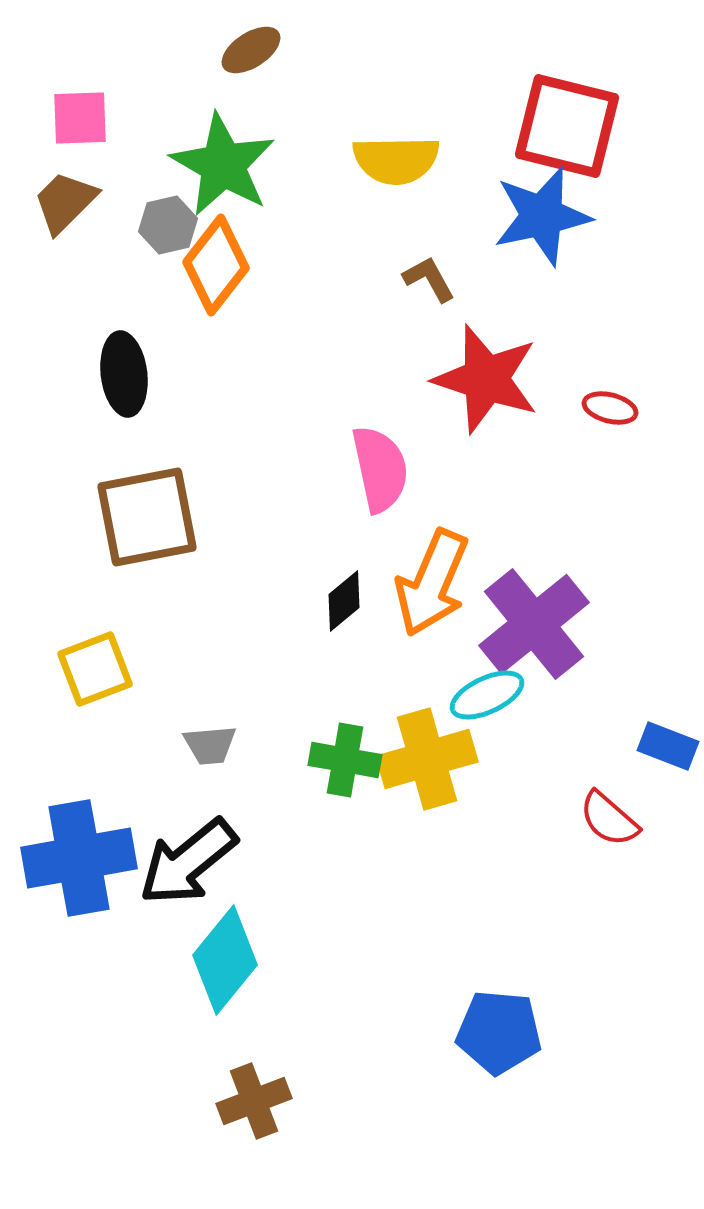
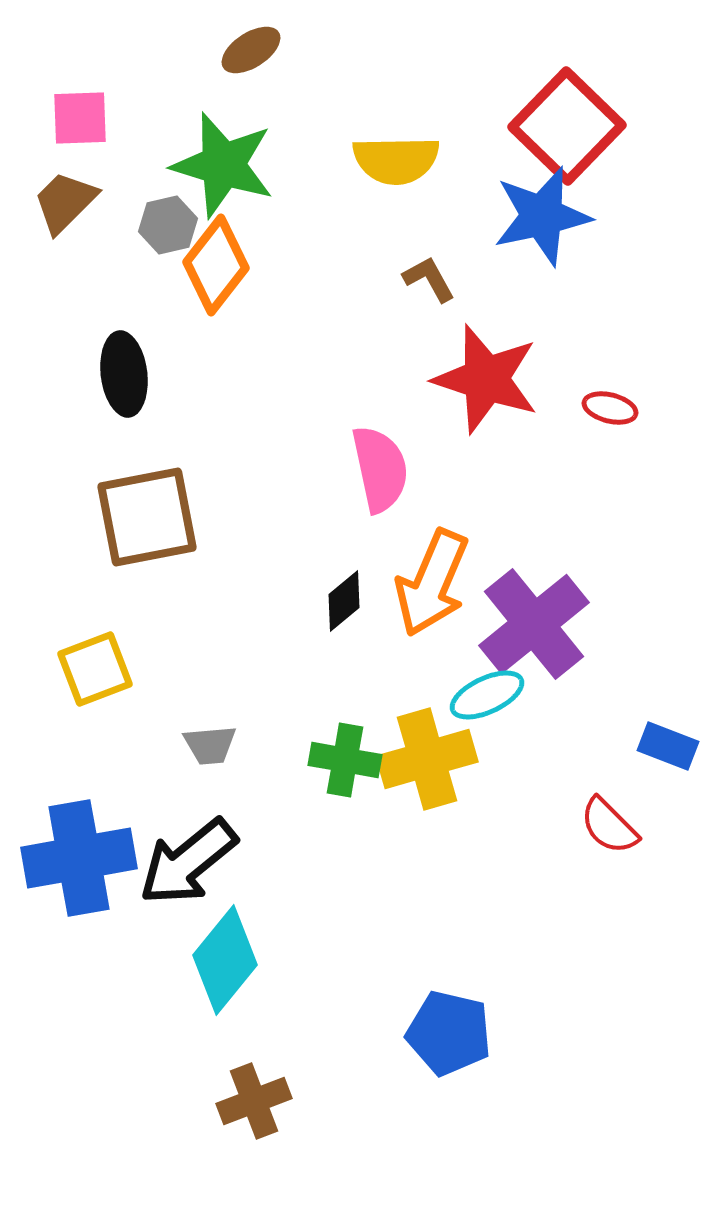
red square: rotated 30 degrees clockwise
green star: rotated 13 degrees counterclockwise
red semicircle: moved 7 px down; rotated 4 degrees clockwise
blue pentagon: moved 50 px left, 1 px down; rotated 8 degrees clockwise
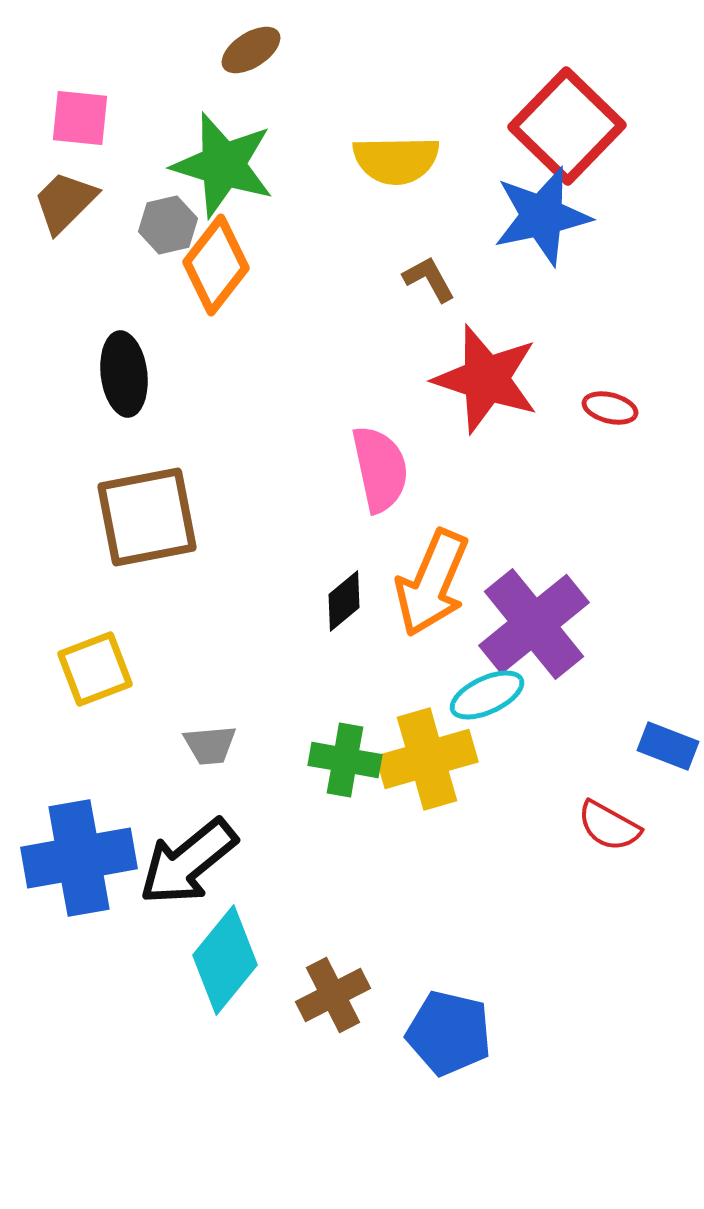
pink square: rotated 8 degrees clockwise
red semicircle: rotated 16 degrees counterclockwise
brown cross: moved 79 px right, 106 px up; rotated 6 degrees counterclockwise
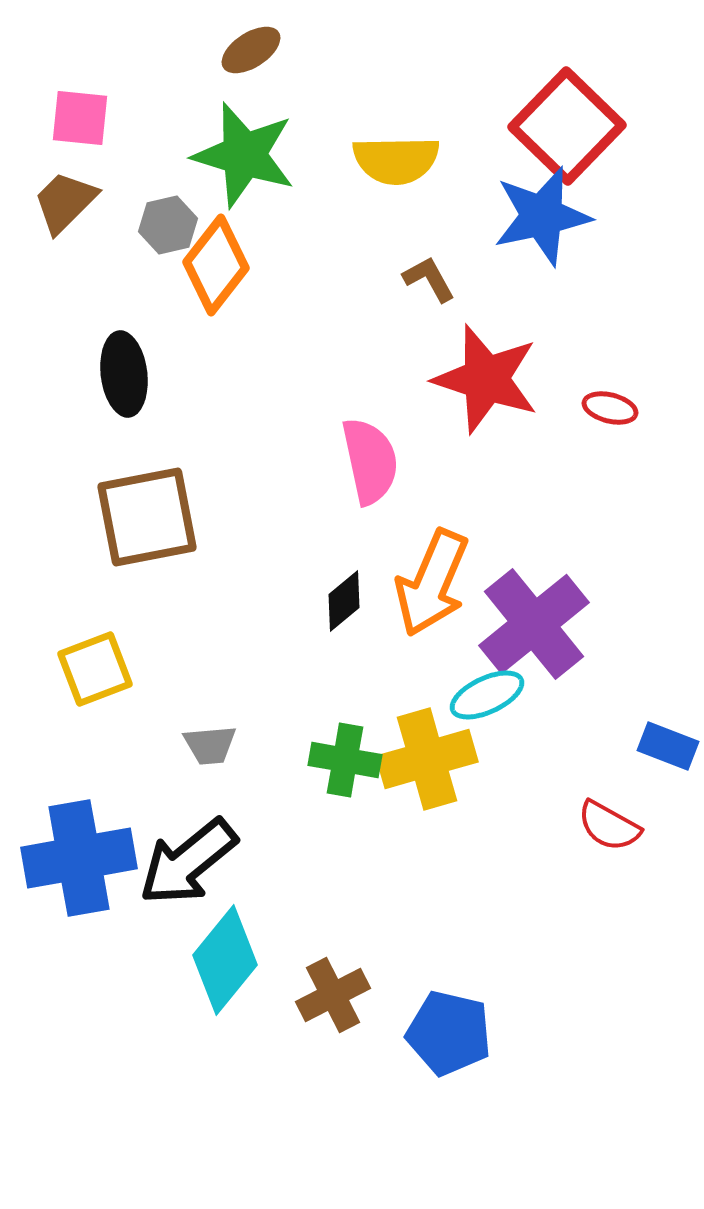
green star: moved 21 px right, 10 px up
pink semicircle: moved 10 px left, 8 px up
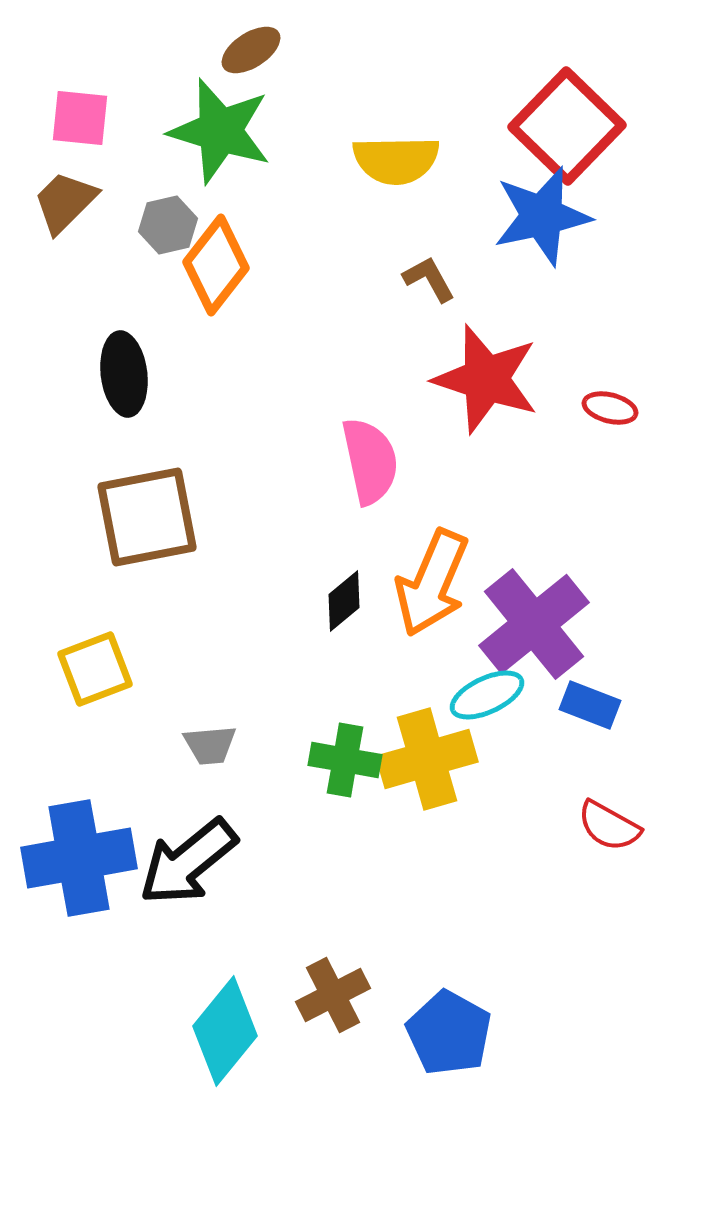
green star: moved 24 px left, 24 px up
blue rectangle: moved 78 px left, 41 px up
cyan diamond: moved 71 px down
blue pentagon: rotated 16 degrees clockwise
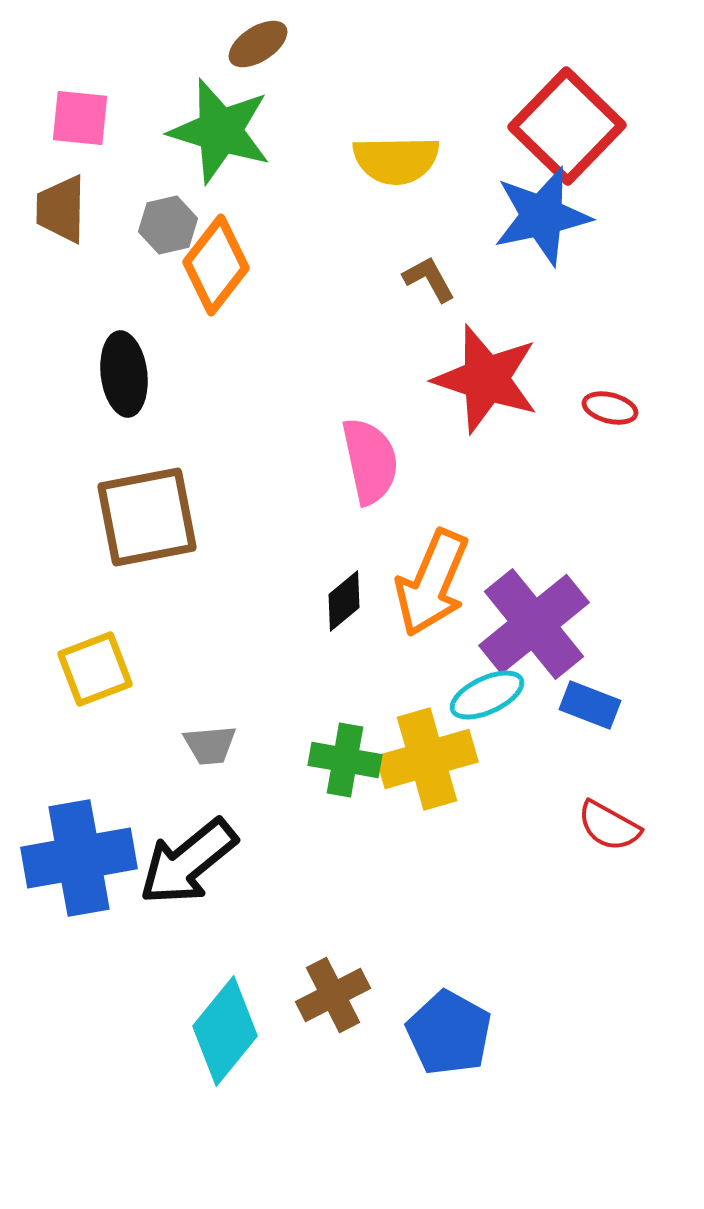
brown ellipse: moved 7 px right, 6 px up
brown trapezoid: moved 4 px left, 7 px down; rotated 44 degrees counterclockwise
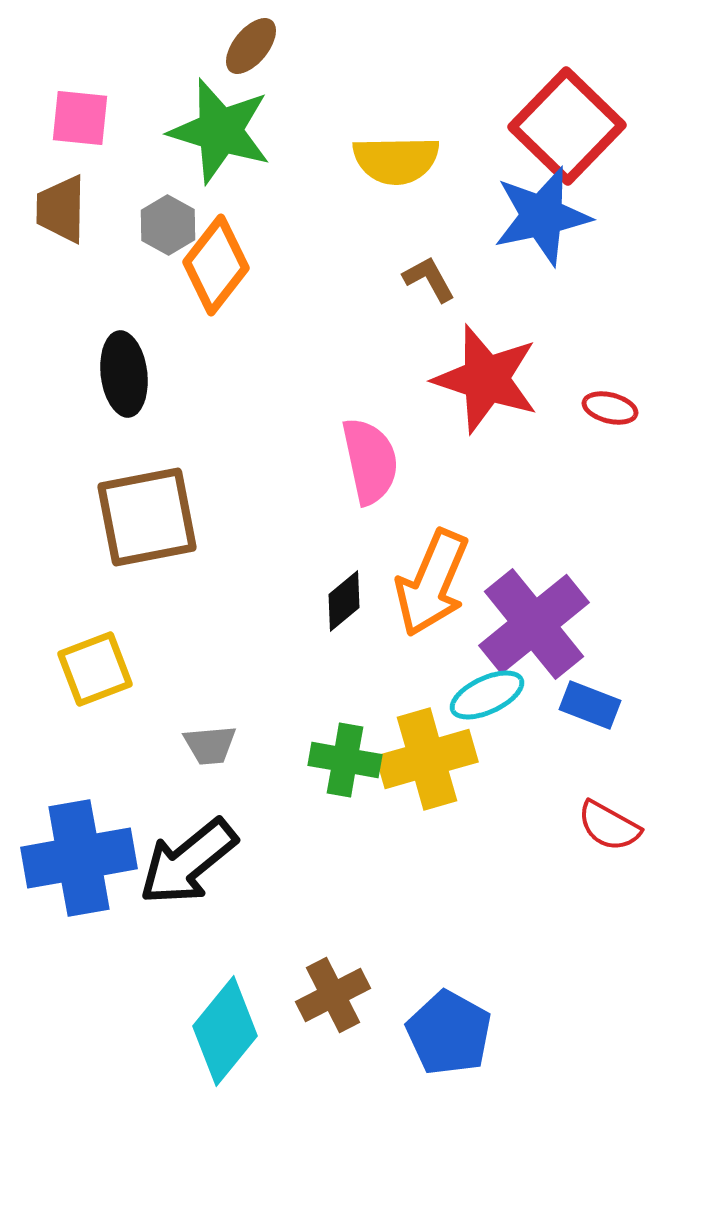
brown ellipse: moved 7 px left, 2 px down; rotated 18 degrees counterclockwise
gray hexagon: rotated 18 degrees counterclockwise
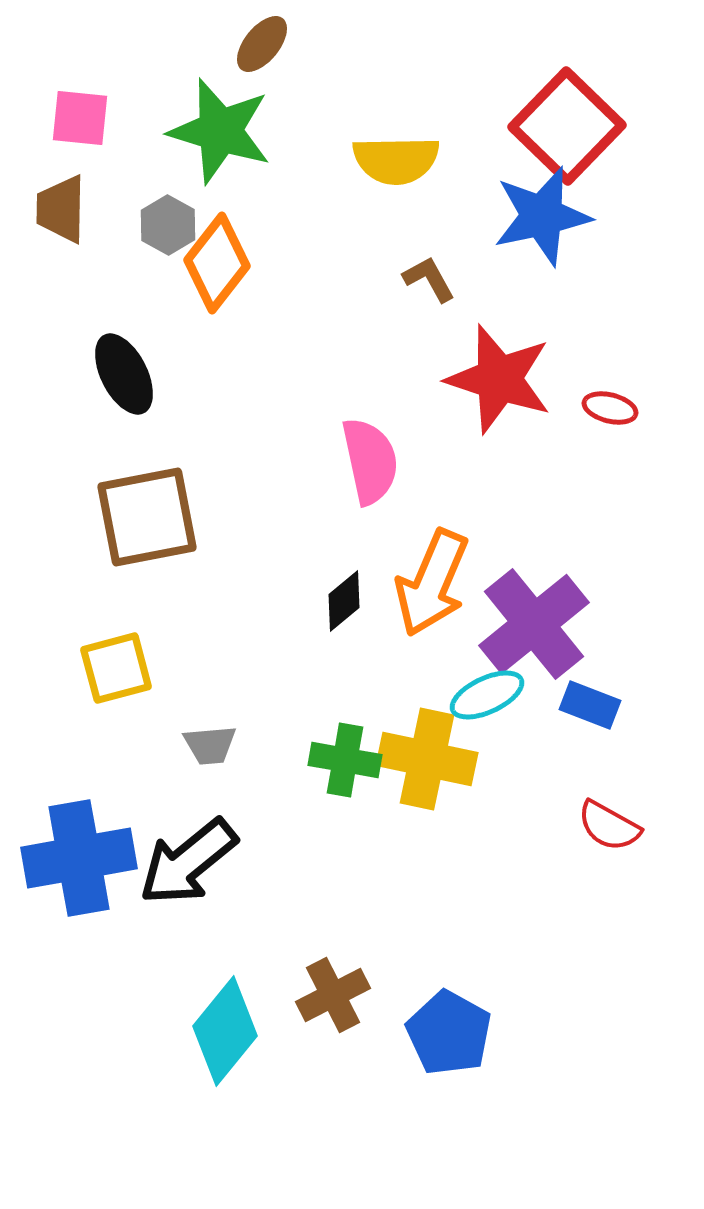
brown ellipse: moved 11 px right, 2 px up
orange diamond: moved 1 px right, 2 px up
black ellipse: rotated 20 degrees counterclockwise
red star: moved 13 px right
yellow square: moved 21 px right, 1 px up; rotated 6 degrees clockwise
yellow cross: rotated 28 degrees clockwise
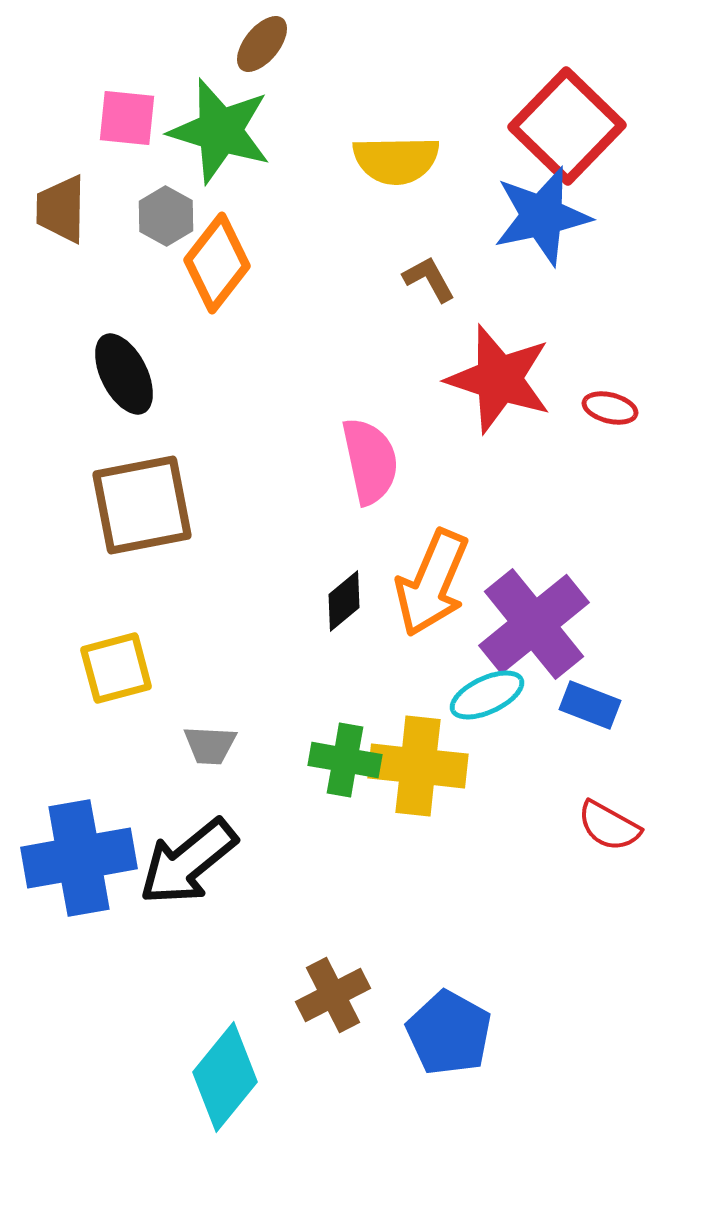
pink square: moved 47 px right
gray hexagon: moved 2 px left, 9 px up
brown square: moved 5 px left, 12 px up
gray trapezoid: rotated 8 degrees clockwise
yellow cross: moved 9 px left, 7 px down; rotated 6 degrees counterclockwise
cyan diamond: moved 46 px down
